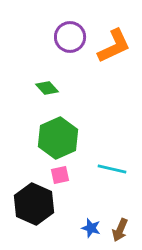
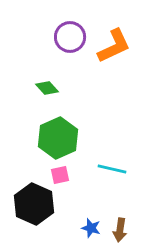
brown arrow: rotated 15 degrees counterclockwise
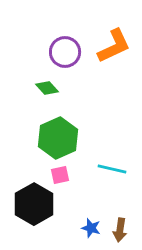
purple circle: moved 5 px left, 15 px down
black hexagon: rotated 6 degrees clockwise
